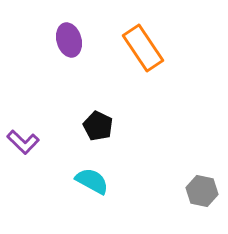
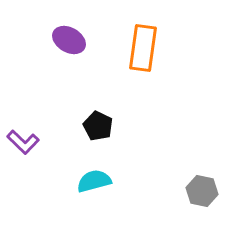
purple ellipse: rotated 44 degrees counterclockwise
orange rectangle: rotated 42 degrees clockwise
cyan semicircle: moved 2 px right; rotated 44 degrees counterclockwise
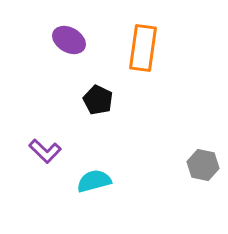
black pentagon: moved 26 px up
purple L-shape: moved 22 px right, 9 px down
gray hexagon: moved 1 px right, 26 px up
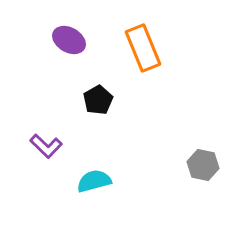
orange rectangle: rotated 30 degrees counterclockwise
black pentagon: rotated 16 degrees clockwise
purple L-shape: moved 1 px right, 5 px up
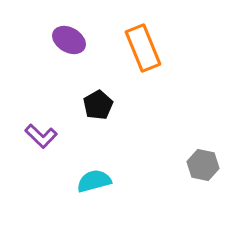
black pentagon: moved 5 px down
purple L-shape: moved 5 px left, 10 px up
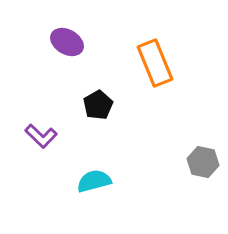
purple ellipse: moved 2 px left, 2 px down
orange rectangle: moved 12 px right, 15 px down
gray hexagon: moved 3 px up
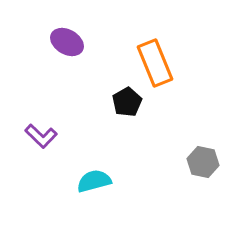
black pentagon: moved 29 px right, 3 px up
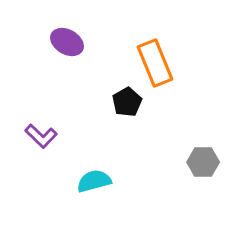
gray hexagon: rotated 12 degrees counterclockwise
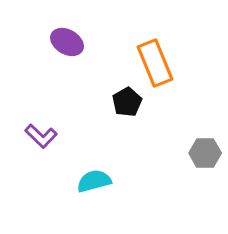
gray hexagon: moved 2 px right, 9 px up
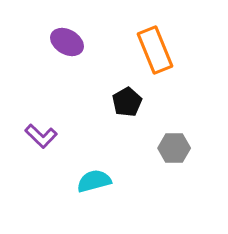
orange rectangle: moved 13 px up
gray hexagon: moved 31 px left, 5 px up
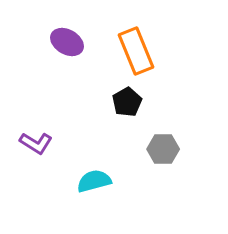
orange rectangle: moved 19 px left, 1 px down
purple L-shape: moved 5 px left, 7 px down; rotated 12 degrees counterclockwise
gray hexagon: moved 11 px left, 1 px down
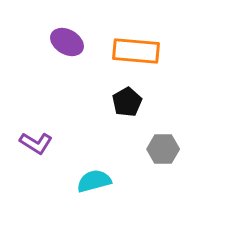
orange rectangle: rotated 63 degrees counterclockwise
